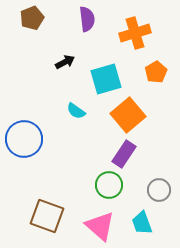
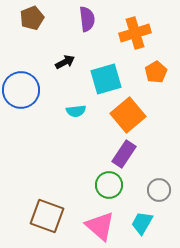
cyan semicircle: rotated 42 degrees counterclockwise
blue circle: moved 3 px left, 49 px up
cyan trapezoid: rotated 50 degrees clockwise
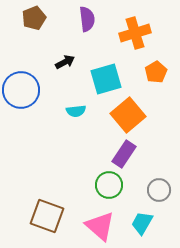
brown pentagon: moved 2 px right
